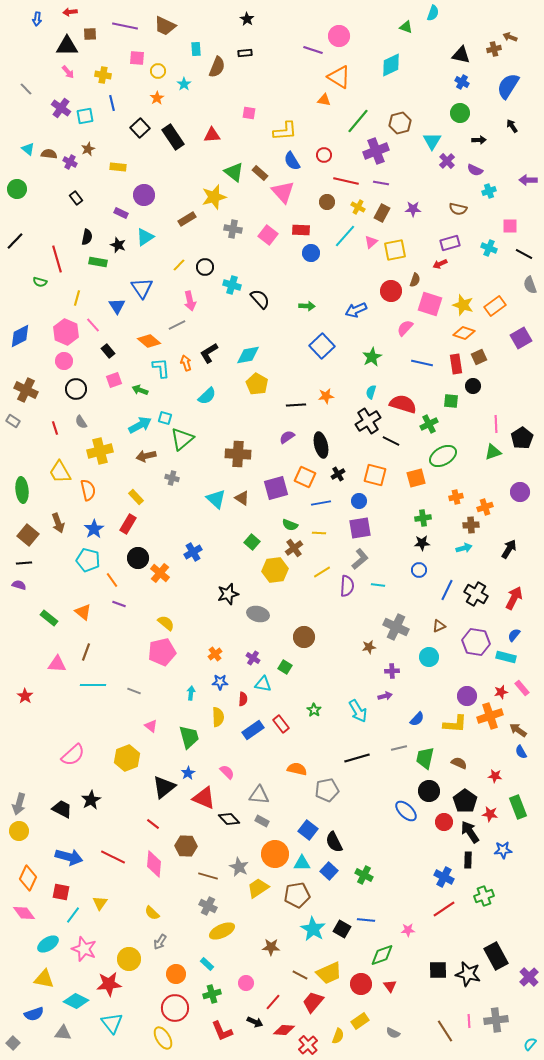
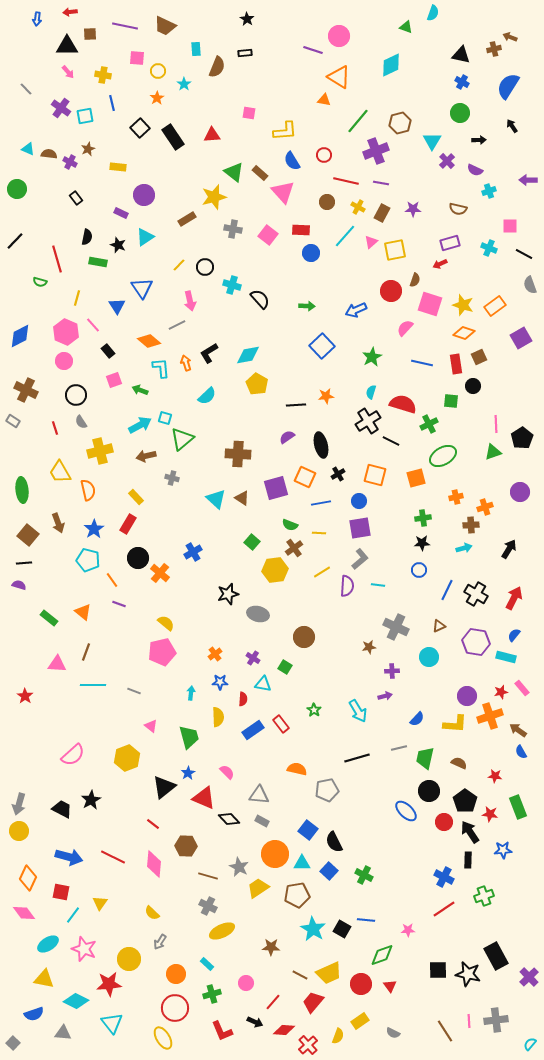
cyan triangle at (28, 149): rotated 16 degrees counterclockwise
black circle at (76, 389): moved 6 px down
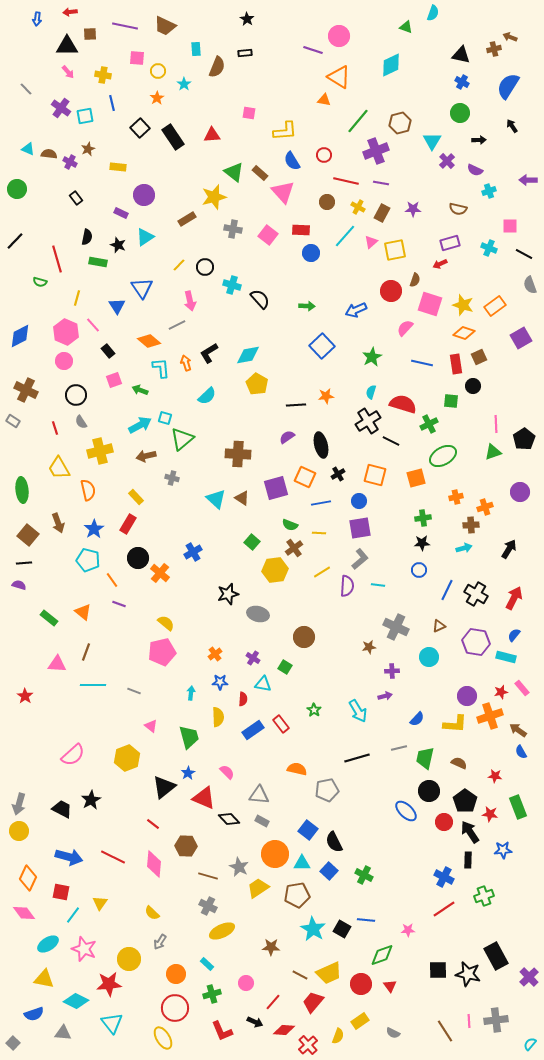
black pentagon at (522, 438): moved 2 px right, 1 px down
yellow trapezoid at (60, 472): moved 1 px left, 4 px up
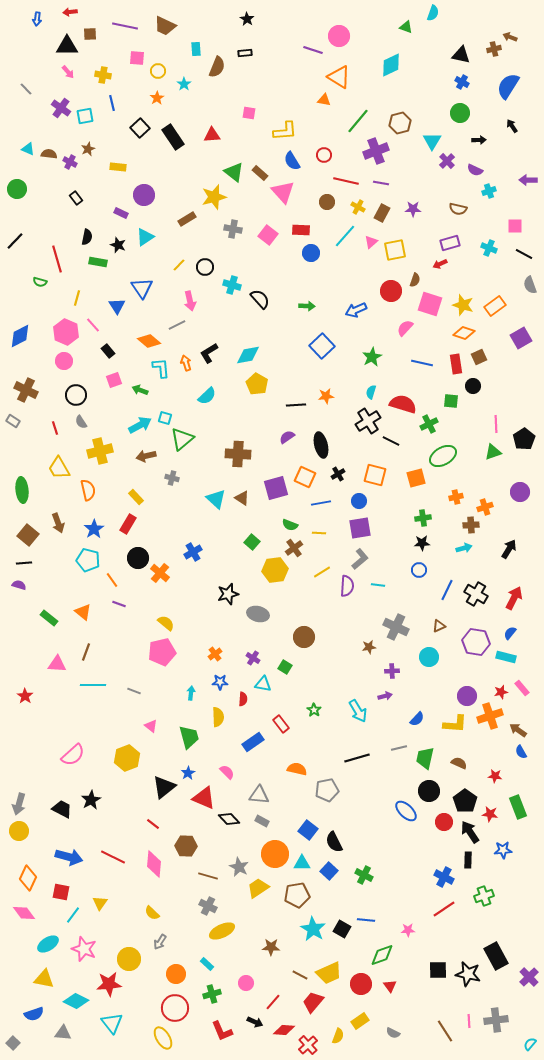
pink square at (510, 226): moved 5 px right
blue semicircle at (514, 635): moved 4 px left, 2 px up
blue rectangle at (253, 730): moved 12 px down
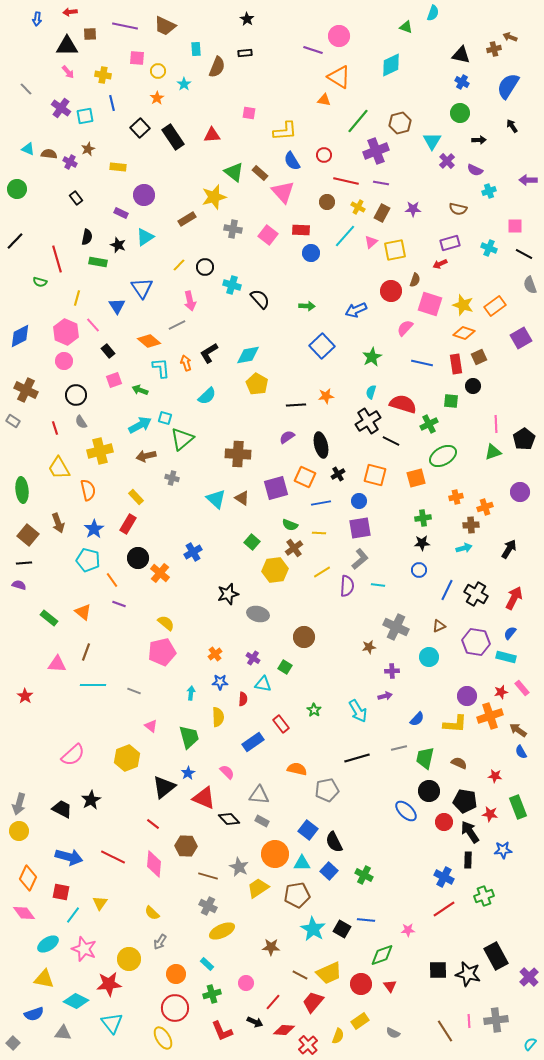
black pentagon at (465, 801): rotated 25 degrees counterclockwise
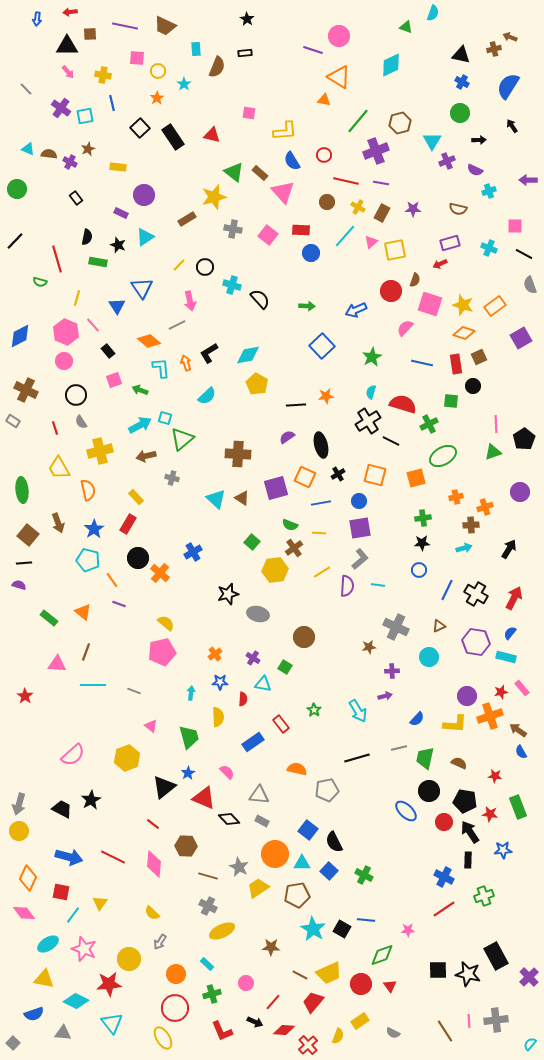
red triangle at (212, 135): rotated 18 degrees clockwise
purple cross at (447, 161): rotated 21 degrees clockwise
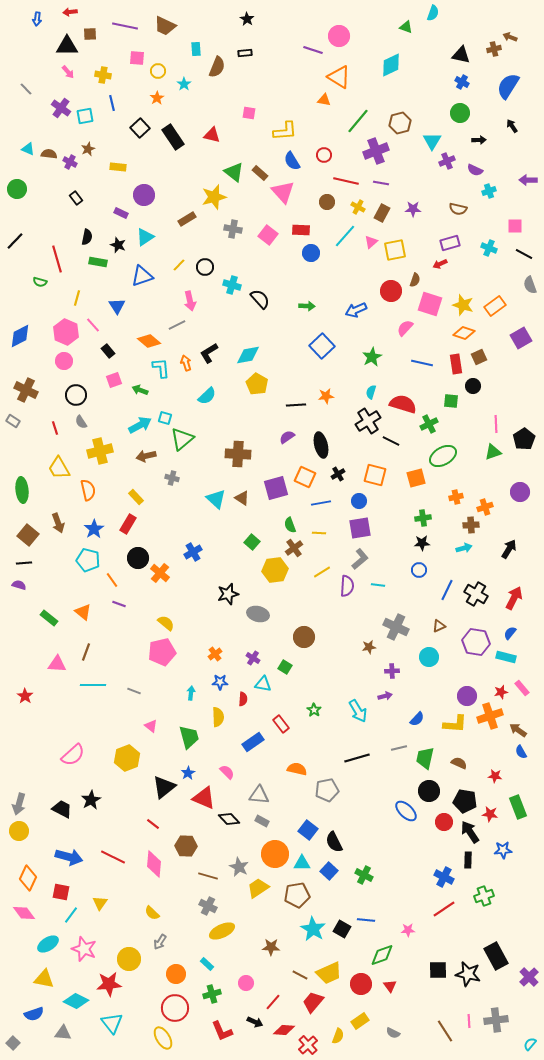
blue triangle at (142, 288): moved 12 px up; rotated 45 degrees clockwise
green semicircle at (290, 525): rotated 49 degrees clockwise
cyan line at (73, 915): moved 2 px left
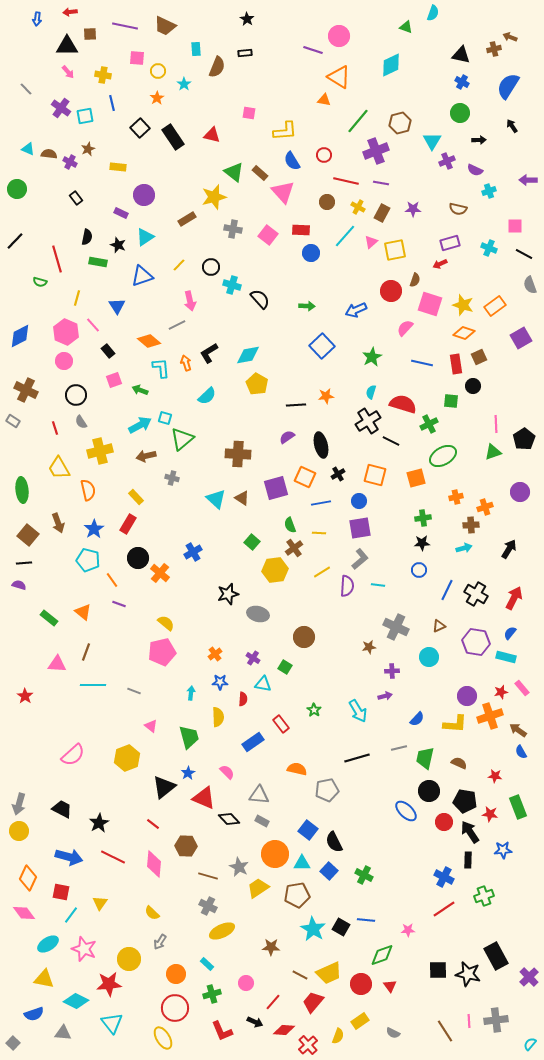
black circle at (205, 267): moved 6 px right
black star at (91, 800): moved 8 px right, 23 px down
black square at (342, 929): moved 1 px left, 2 px up
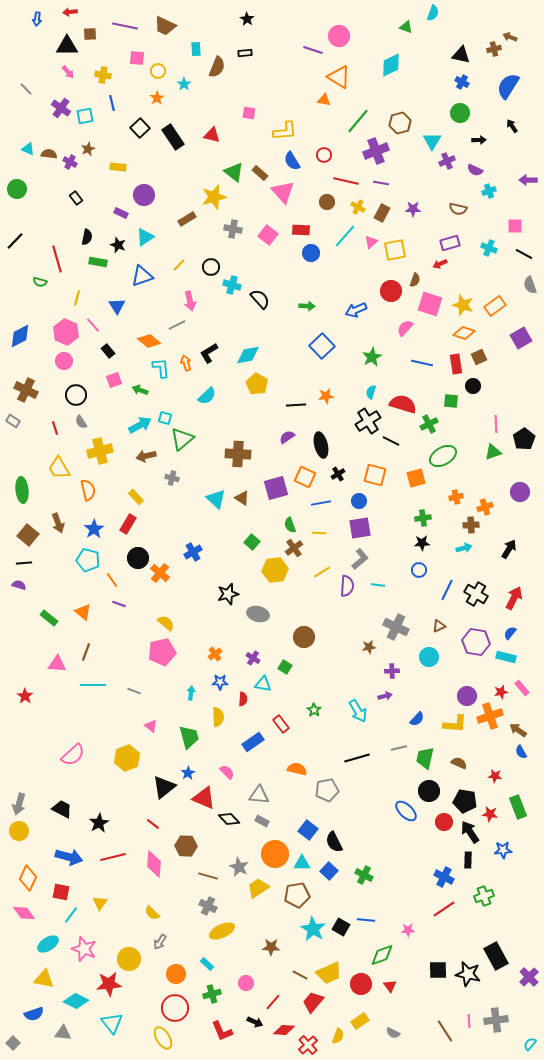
red line at (113, 857): rotated 40 degrees counterclockwise
